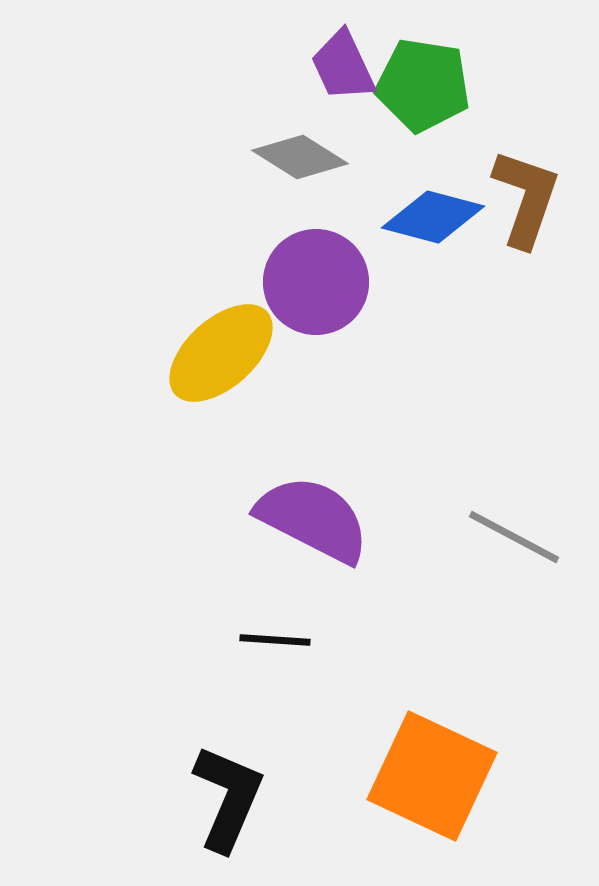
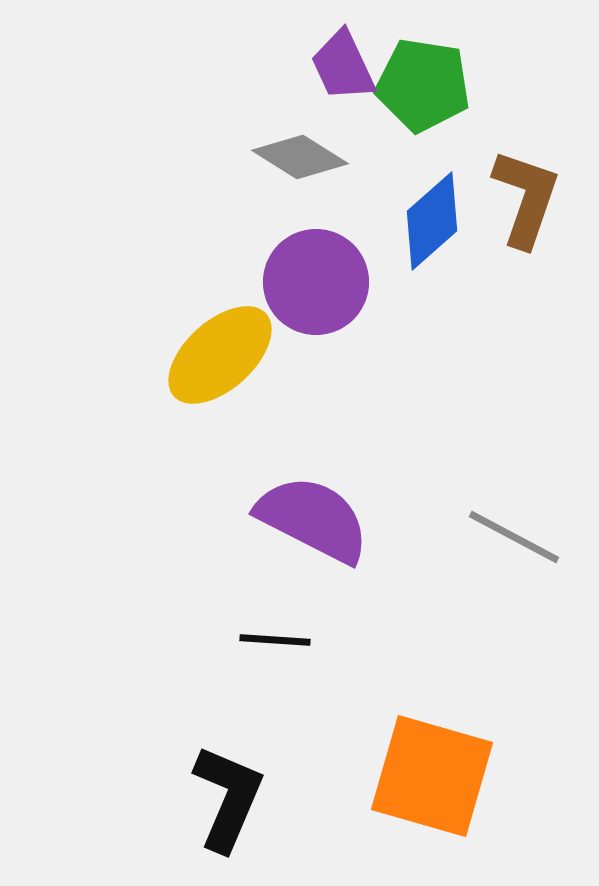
blue diamond: moved 1 px left, 4 px down; rotated 56 degrees counterclockwise
yellow ellipse: moved 1 px left, 2 px down
orange square: rotated 9 degrees counterclockwise
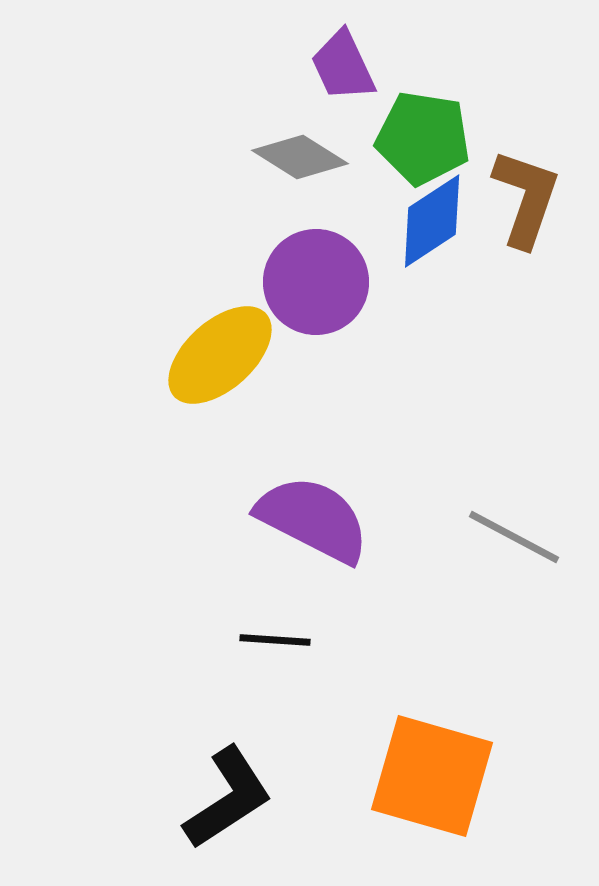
green pentagon: moved 53 px down
blue diamond: rotated 8 degrees clockwise
black L-shape: rotated 34 degrees clockwise
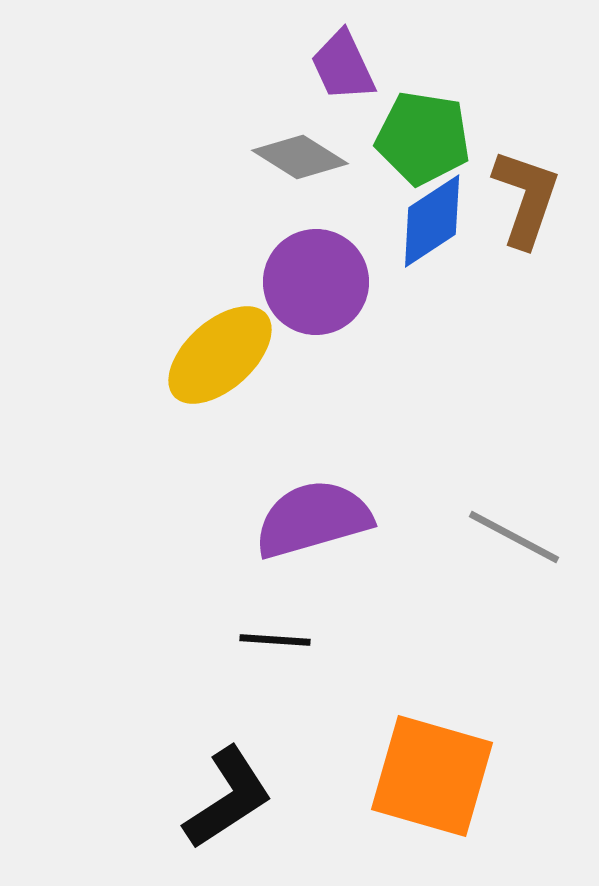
purple semicircle: rotated 43 degrees counterclockwise
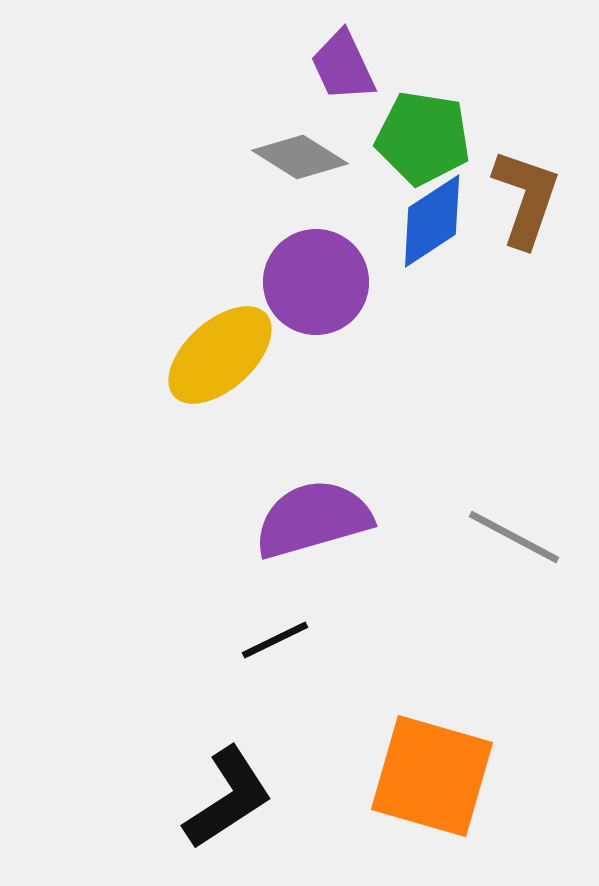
black line: rotated 30 degrees counterclockwise
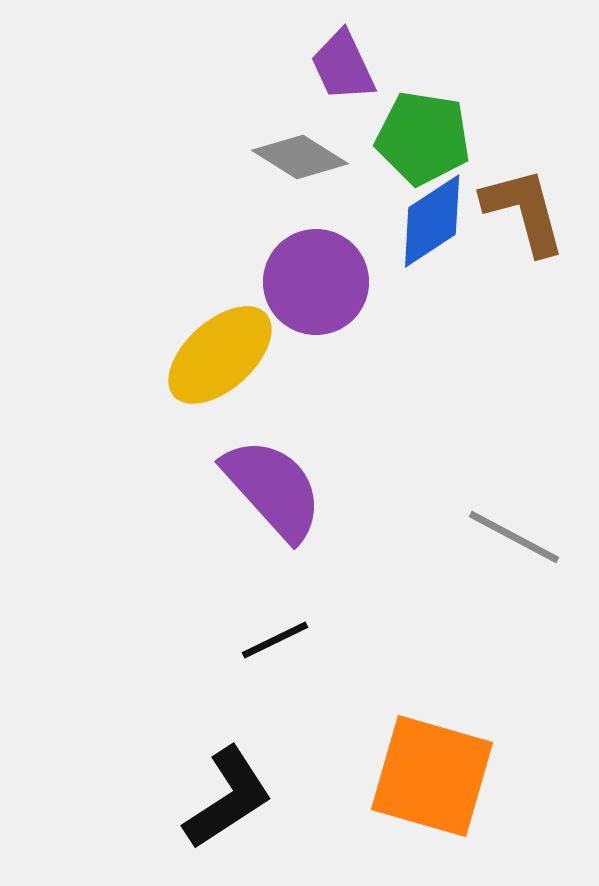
brown L-shape: moved 2 px left, 13 px down; rotated 34 degrees counterclockwise
purple semicircle: moved 40 px left, 30 px up; rotated 64 degrees clockwise
